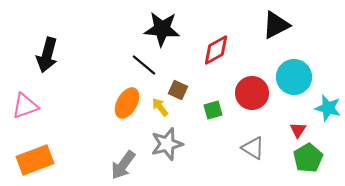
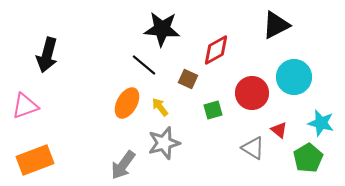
brown square: moved 10 px right, 11 px up
cyan star: moved 7 px left, 15 px down
red triangle: moved 19 px left; rotated 24 degrees counterclockwise
gray star: moved 3 px left, 1 px up
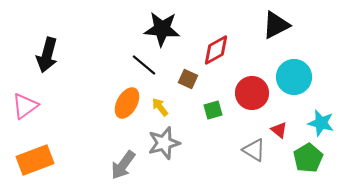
pink triangle: rotated 16 degrees counterclockwise
gray triangle: moved 1 px right, 2 px down
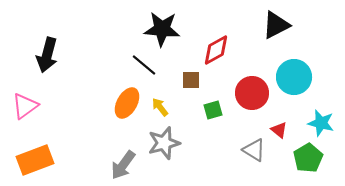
brown square: moved 3 px right, 1 px down; rotated 24 degrees counterclockwise
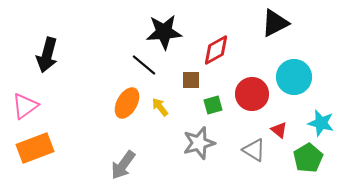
black triangle: moved 1 px left, 2 px up
black star: moved 2 px right, 3 px down; rotated 9 degrees counterclockwise
red circle: moved 1 px down
green square: moved 5 px up
gray star: moved 35 px right
orange rectangle: moved 12 px up
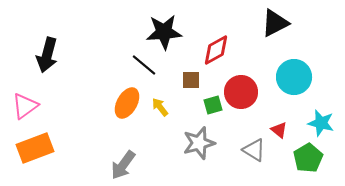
red circle: moved 11 px left, 2 px up
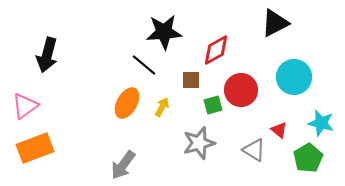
red circle: moved 2 px up
yellow arrow: moved 2 px right; rotated 66 degrees clockwise
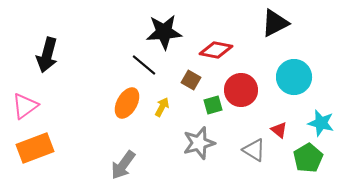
red diamond: rotated 40 degrees clockwise
brown square: rotated 30 degrees clockwise
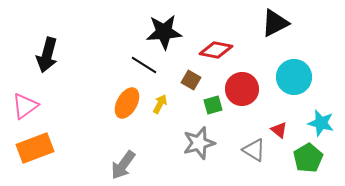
black line: rotated 8 degrees counterclockwise
red circle: moved 1 px right, 1 px up
yellow arrow: moved 2 px left, 3 px up
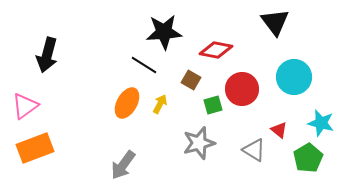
black triangle: moved 1 px up; rotated 40 degrees counterclockwise
